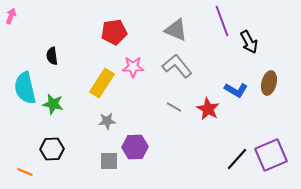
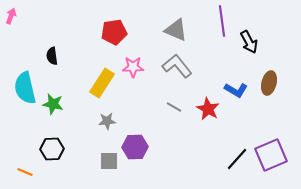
purple line: rotated 12 degrees clockwise
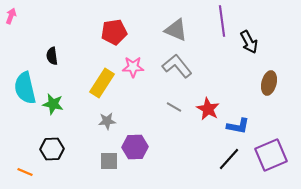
blue L-shape: moved 2 px right, 36 px down; rotated 20 degrees counterclockwise
black line: moved 8 px left
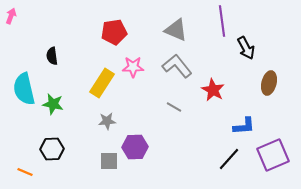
black arrow: moved 3 px left, 6 px down
cyan semicircle: moved 1 px left, 1 px down
red star: moved 5 px right, 19 px up
blue L-shape: moved 6 px right; rotated 15 degrees counterclockwise
purple square: moved 2 px right
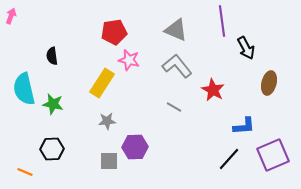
pink star: moved 4 px left, 7 px up; rotated 15 degrees clockwise
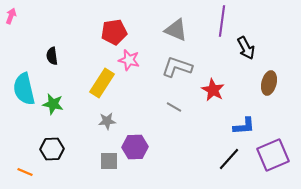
purple line: rotated 16 degrees clockwise
gray L-shape: moved 1 px down; rotated 32 degrees counterclockwise
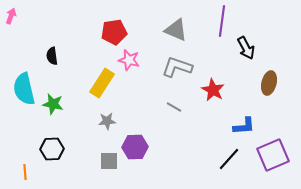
orange line: rotated 63 degrees clockwise
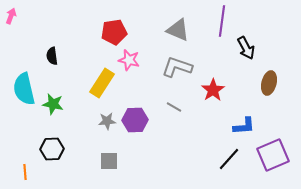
gray triangle: moved 2 px right
red star: rotated 10 degrees clockwise
purple hexagon: moved 27 px up
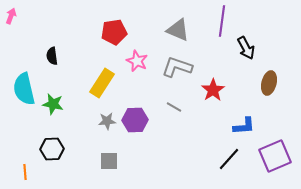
pink star: moved 8 px right, 1 px down; rotated 10 degrees clockwise
purple square: moved 2 px right, 1 px down
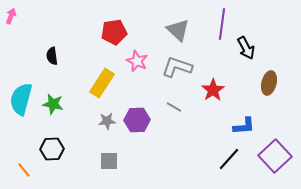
purple line: moved 3 px down
gray triangle: rotated 20 degrees clockwise
cyan semicircle: moved 3 px left, 10 px down; rotated 28 degrees clockwise
purple hexagon: moved 2 px right
purple square: rotated 20 degrees counterclockwise
orange line: moved 1 px left, 2 px up; rotated 35 degrees counterclockwise
